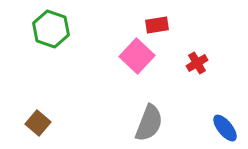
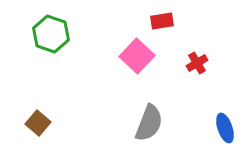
red rectangle: moved 5 px right, 4 px up
green hexagon: moved 5 px down
blue ellipse: rotated 20 degrees clockwise
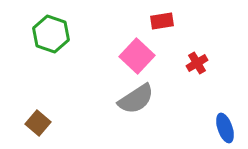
gray semicircle: moved 13 px left, 24 px up; rotated 36 degrees clockwise
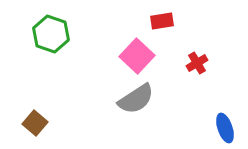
brown square: moved 3 px left
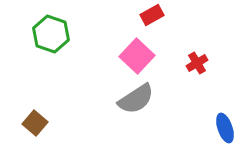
red rectangle: moved 10 px left, 6 px up; rotated 20 degrees counterclockwise
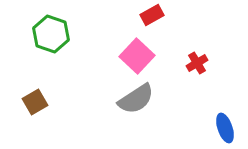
brown square: moved 21 px up; rotated 20 degrees clockwise
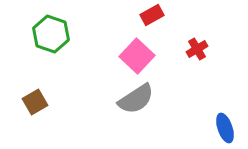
red cross: moved 14 px up
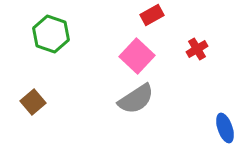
brown square: moved 2 px left; rotated 10 degrees counterclockwise
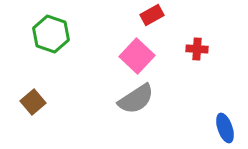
red cross: rotated 35 degrees clockwise
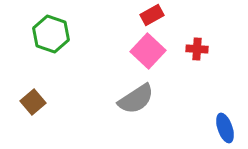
pink square: moved 11 px right, 5 px up
